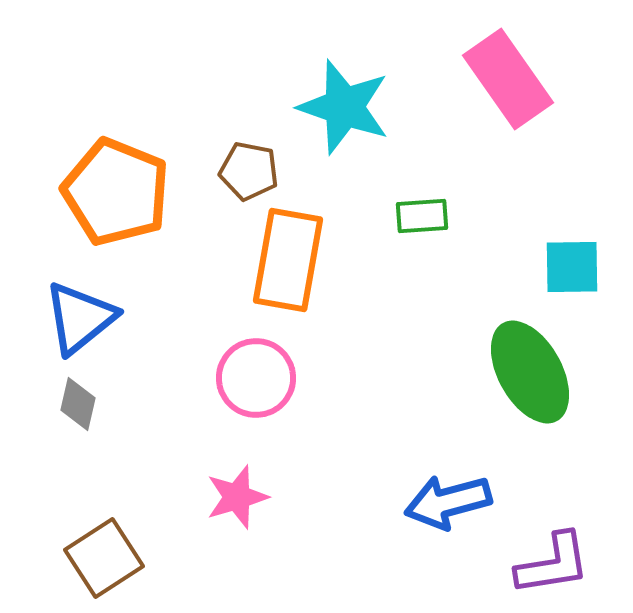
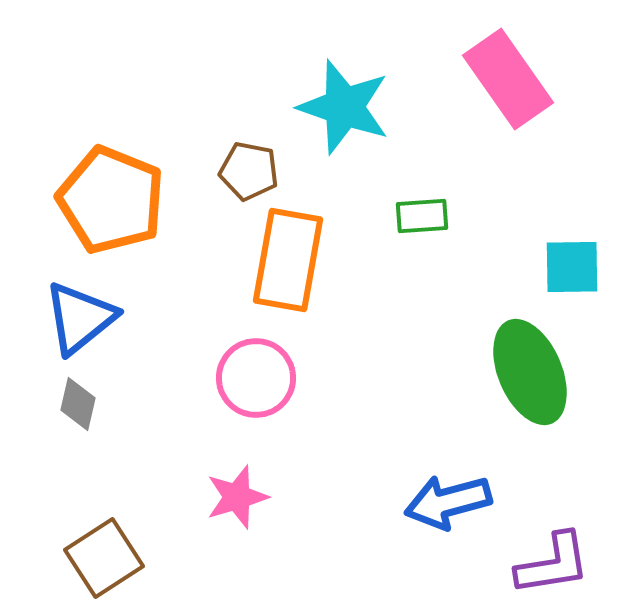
orange pentagon: moved 5 px left, 8 px down
green ellipse: rotated 6 degrees clockwise
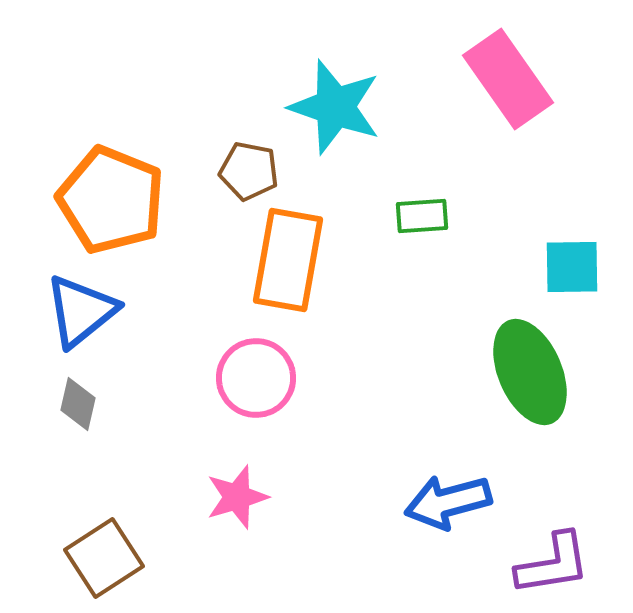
cyan star: moved 9 px left
blue triangle: moved 1 px right, 7 px up
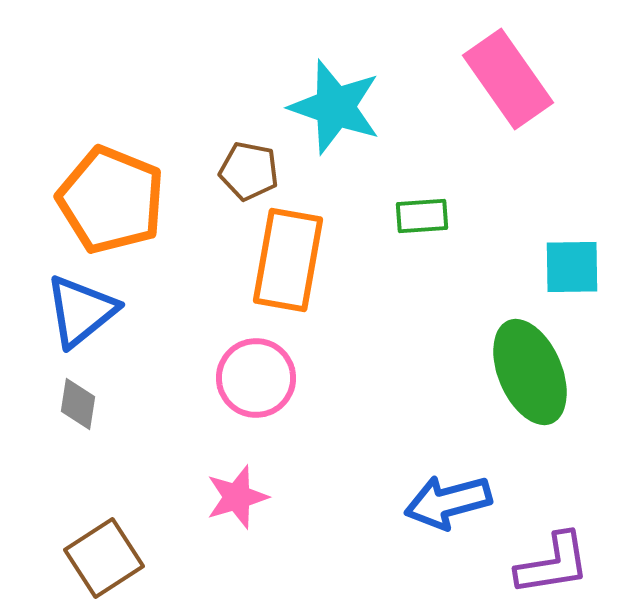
gray diamond: rotated 4 degrees counterclockwise
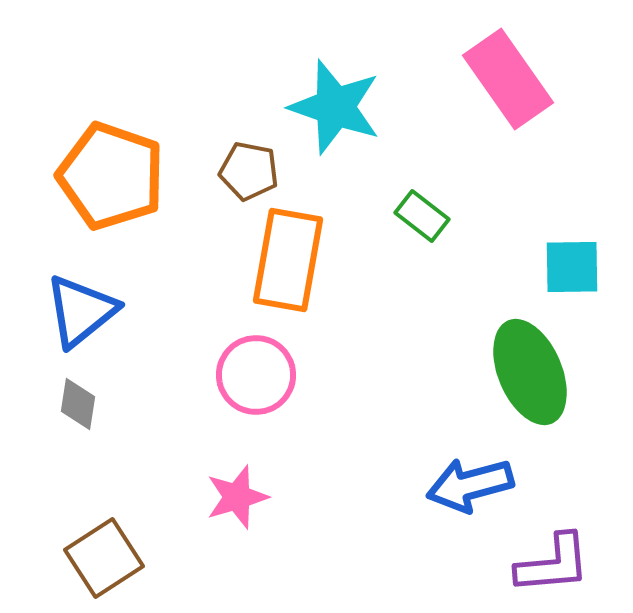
orange pentagon: moved 24 px up; rotated 3 degrees counterclockwise
green rectangle: rotated 42 degrees clockwise
pink circle: moved 3 px up
blue arrow: moved 22 px right, 17 px up
purple L-shape: rotated 4 degrees clockwise
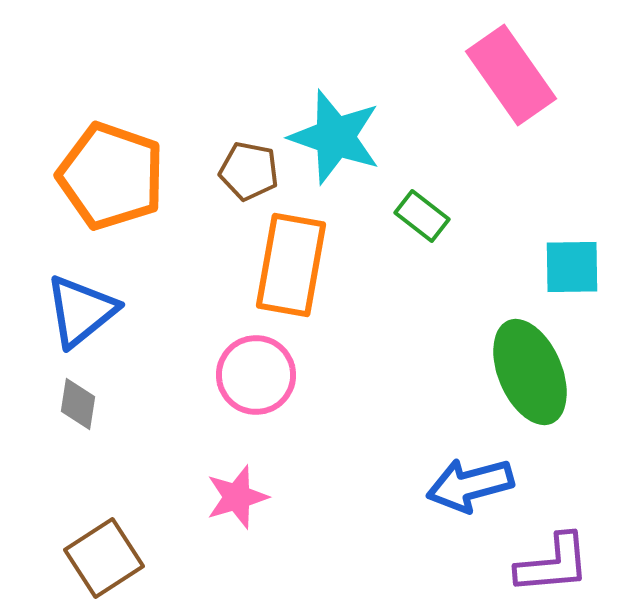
pink rectangle: moved 3 px right, 4 px up
cyan star: moved 30 px down
orange rectangle: moved 3 px right, 5 px down
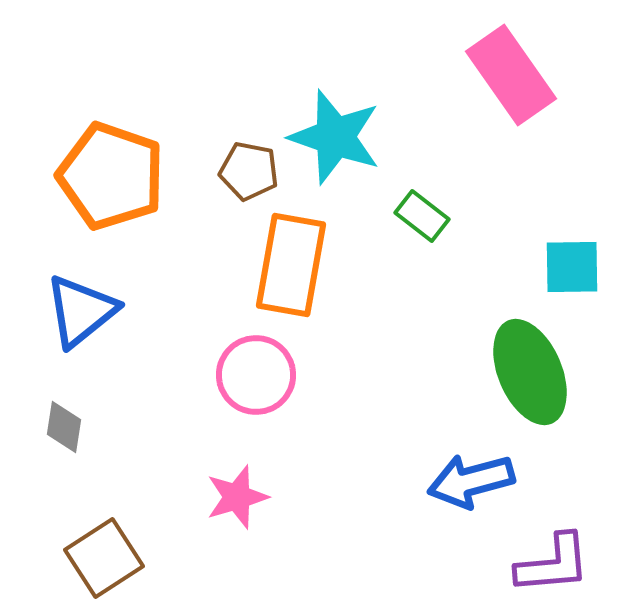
gray diamond: moved 14 px left, 23 px down
blue arrow: moved 1 px right, 4 px up
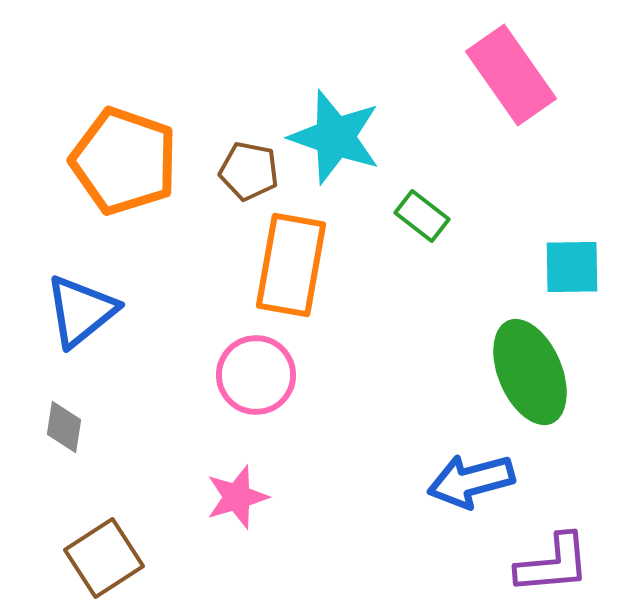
orange pentagon: moved 13 px right, 15 px up
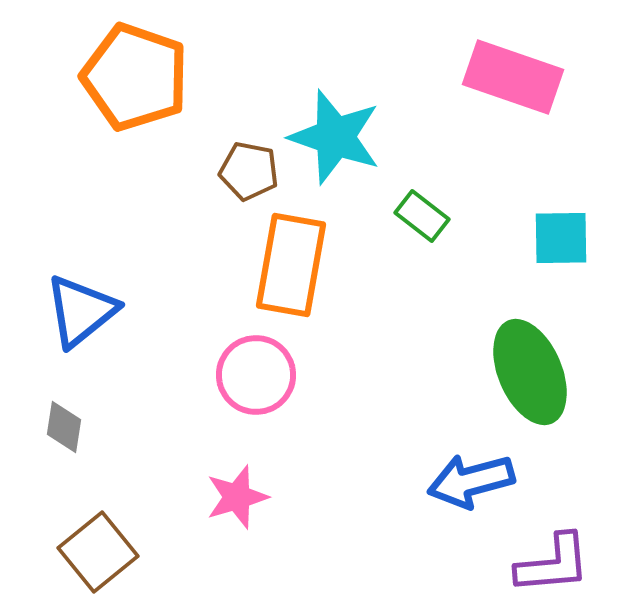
pink rectangle: moved 2 px right, 2 px down; rotated 36 degrees counterclockwise
orange pentagon: moved 11 px right, 84 px up
cyan square: moved 11 px left, 29 px up
brown square: moved 6 px left, 6 px up; rotated 6 degrees counterclockwise
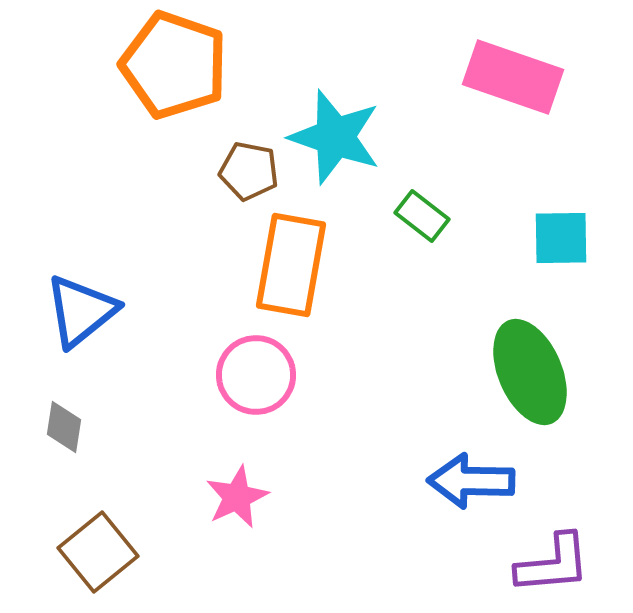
orange pentagon: moved 39 px right, 12 px up
blue arrow: rotated 16 degrees clockwise
pink star: rotated 8 degrees counterclockwise
